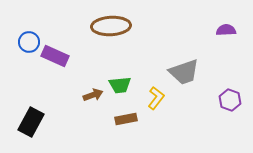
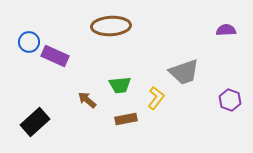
brown arrow: moved 6 px left, 5 px down; rotated 120 degrees counterclockwise
black rectangle: moved 4 px right; rotated 20 degrees clockwise
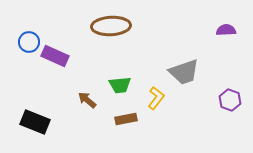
black rectangle: rotated 64 degrees clockwise
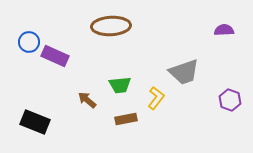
purple semicircle: moved 2 px left
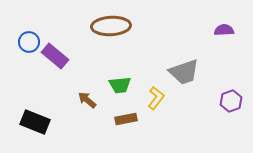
purple rectangle: rotated 16 degrees clockwise
purple hexagon: moved 1 px right, 1 px down; rotated 20 degrees clockwise
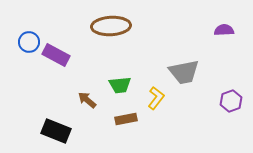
purple rectangle: moved 1 px right, 1 px up; rotated 12 degrees counterclockwise
gray trapezoid: rotated 8 degrees clockwise
black rectangle: moved 21 px right, 9 px down
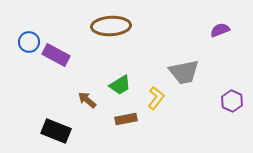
purple semicircle: moved 4 px left; rotated 18 degrees counterclockwise
green trapezoid: rotated 25 degrees counterclockwise
purple hexagon: moved 1 px right; rotated 15 degrees counterclockwise
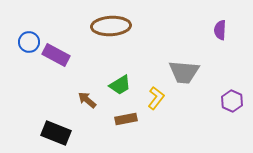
purple semicircle: rotated 66 degrees counterclockwise
gray trapezoid: rotated 16 degrees clockwise
black rectangle: moved 2 px down
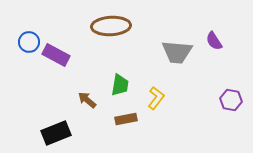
purple semicircle: moved 6 px left, 11 px down; rotated 36 degrees counterclockwise
gray trapezoid: moved 7 px left, 20 px up
green trapezoid: rotated 50 degrees counterclockwise
purple hexagon: moved 1 px left, 1 px up; rotated 15 degrees counterclockwise
black rectangle: rotated 44 degrees counterclockwise
